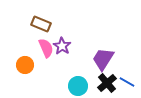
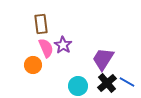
brown rectangle: rotated 60 degrees clockwise
purple star: moved 1 px right, 1 px up
orange circle: moved 8 px right
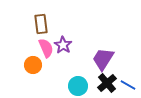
blue line: moved 1 px right, 3 px down
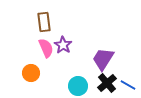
brown rectangle: moved 3 px right, 2 px up
orange circle: moved 2 px left, 8 px down
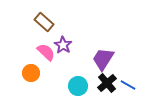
brown rectangle: rotated 42 degrees counterclockwise
pink semicircle: moved 4 px down; rotated 24 degrees counterclockwise
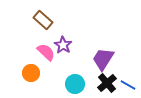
brown rectangle: moved 1 px left, 2 px up
cyan circle: moved 3 px left, 2 px up
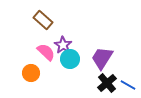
purple trapezoid: moved 1 px left, 1 px up
cyan circle: moved 5 px left, 25 px up
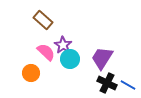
black cross: rotated 24 degrees counterclockwise
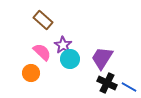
pink semicircle: moved 4 px left
blue line: moved 1 px right, 2 px down
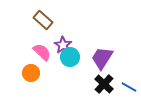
cyan circle: moved 2 px up
black cross: moved 3 px left, 1 px down; rotated 18 degrees clockwise
